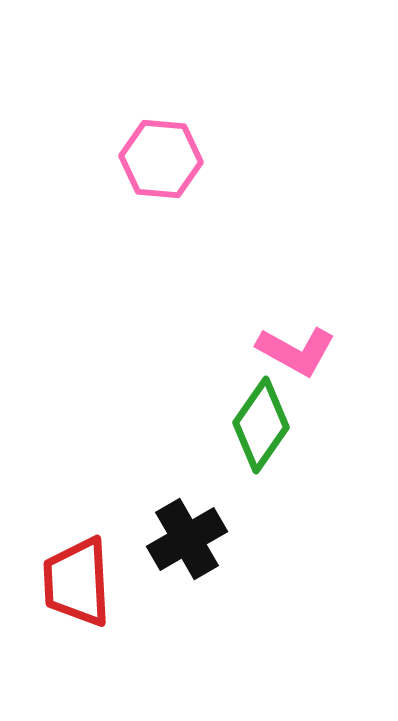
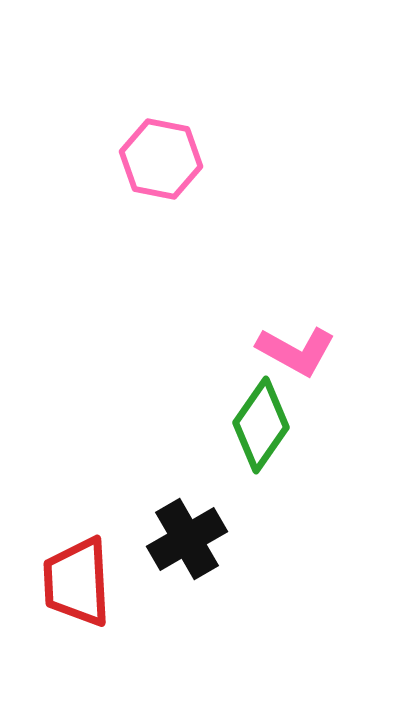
pink hexagon: rotated 6 degrees clockwise
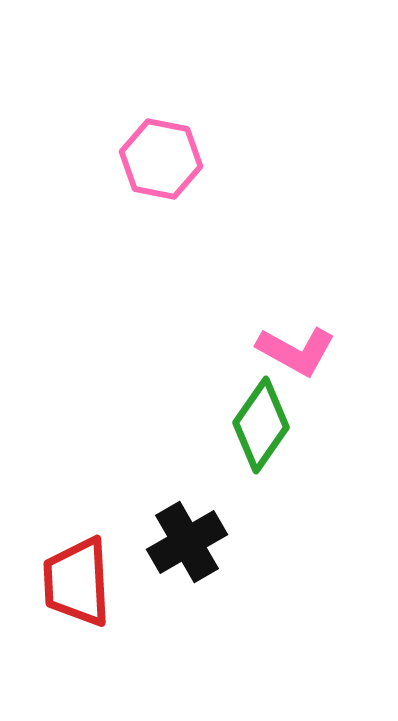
black cross: moved 3 px down
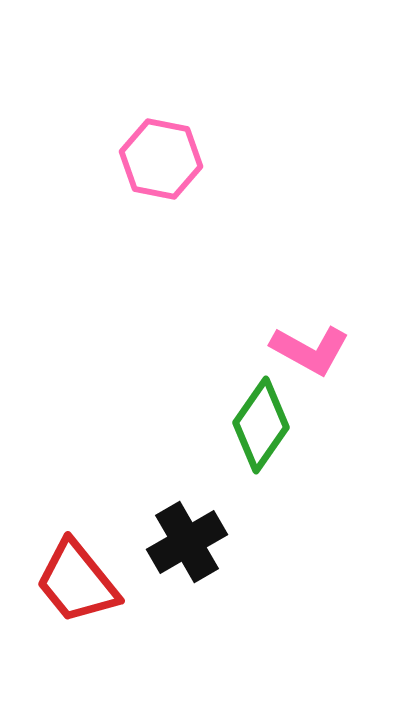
pink L-shape: moved 14 px right, 1 px up
red trapezoid: rotated 36 degrees counterclockwise
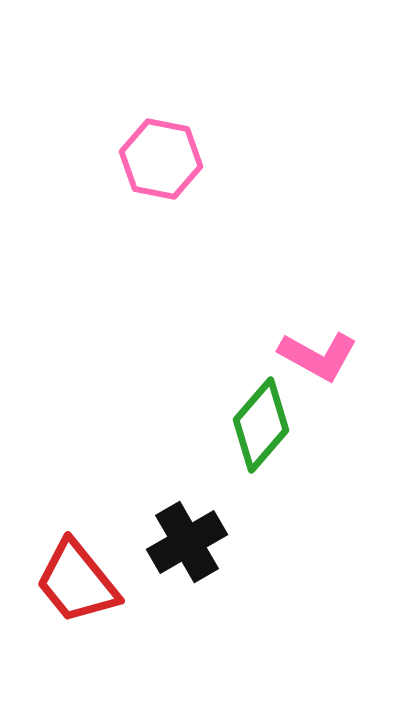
pink L-shape: moved 8 px right, 6 px down
green diamond: rotated 6 degrees clockwise
